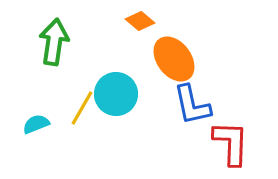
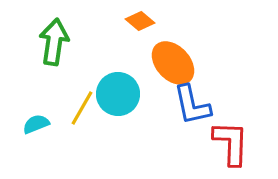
orange ellipse: moved 1 px left, 4 px down; rotated 6 degrees counterclockwise
cyan circle: moved 2 px right
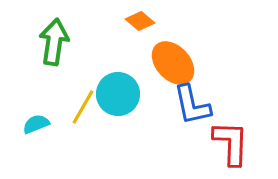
yellow line: moved 1 px right, 1 px up
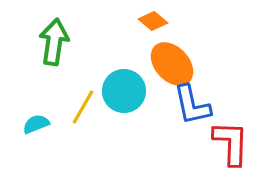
orange diamond: moved 13 px right
orange ellipse: moved 1 px left, 1 px down
cyan circle: moved 6 px right, 3 px up
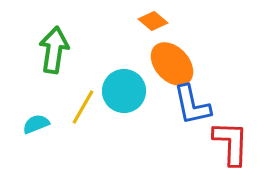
green arrow: moved 8 px down
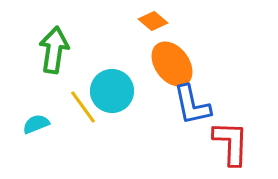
orange ellipse: rotated 6 degrees clockwise
cyan circle: moved 12 px left
yellow line: rotated 66 degrees counterclockwise
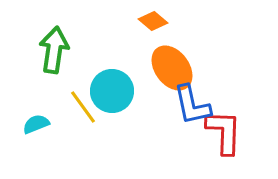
orange ellipse: moved 4 px down
red L-shape: moved 7 px left, 11 px up
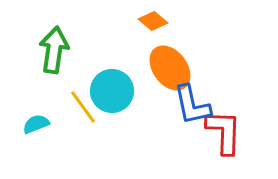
orange ellipse: moved 2 px left
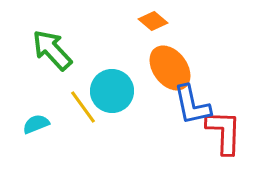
green arrow: moved 2 px left; rotated 51 degrees counterclockwise
